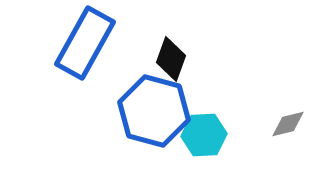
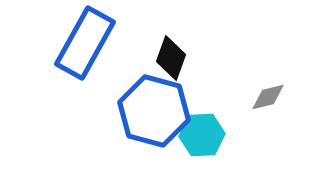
black diamond: moved 1 px up
gray diamond: moved 20 px left, 27 px up
cyan hexagon: moved 2 px left
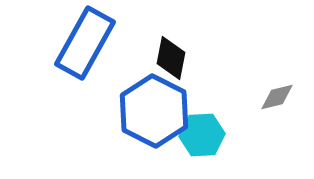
black diamond: rotated 9 degrees counterclockwise
gray diamond: moved 9 px right
blue hexagon: rotated 12 degrees clockwise
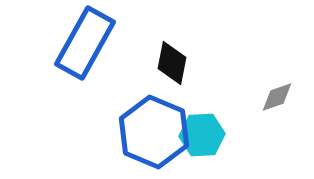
black diamond: moved 1 px right, 5 px down
gray diamond: rotated 6 degrees counterclockwise
blue hexagon: moved 21 px down; rotated 4 degrees counterclockwise
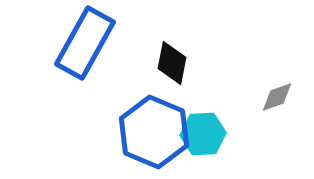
cyan hexagon: moved 1 px right, 1 px up
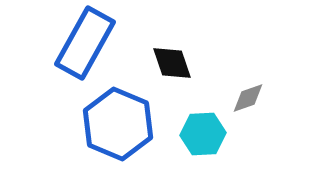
black diamond: rotated 30 degrees counterclockwise
gray diamond: moved 29 px left, 1 px down
blue hexagon: moved 36 px left, 8 px up
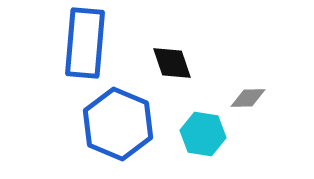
blue rectangle: rotated 24 degrees counterclockwise
gray diamond: rotated 18 degrees clockwise
cyan hexagon: rotated 12 degrees clockwise
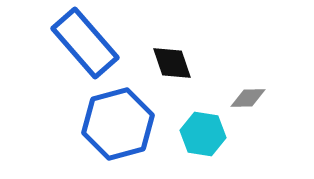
blue rectangle: rotated 46 degrees counterclockwise
blue hexagon: rotated 22 degrees clockwise
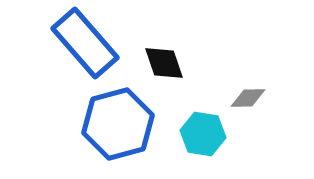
black diamond: moved 8 px left
